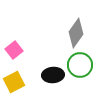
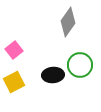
gray diamond: moved 8 px left, 11 px up
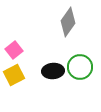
green circle: moved 2 px down
black ellipse: moved 4 px up
yellow square: moved 7 px up
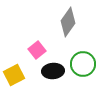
pink square: moved 23 px right
green circle: moved 3 px right, 3 px up
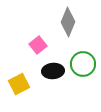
gray diamond: rotated 12 degrees counterclockwise
pink square: moved 1 px right, 5 px up
yellow square: moved 5 px right, 9 px down
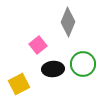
black ellipse: moved 2 px up
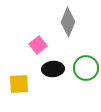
green circle: moved 3 px right, 4 px down
yellow square: rotated 25 degrees clockwise
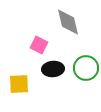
gray diamond: rotated 36 degrees counterclockwise
pink square: moved 1 px right; rotated 24 degrees counterclockwise
